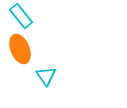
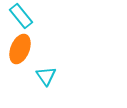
orange ellipse: rotated 44 degrees clockwise
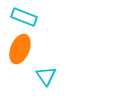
cyan rectangle: moved 3 px right, 1 px down; rotated 30 degrees counterclockwise
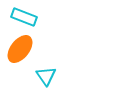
orange ellipse: rotated 16 degrees clockwise
